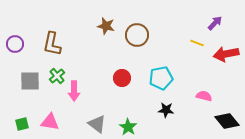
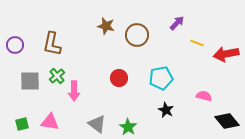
purple arrow: moved 38 px left
purple circle: moved 1 px down
red circle: moved 3 px left
black star: rotated 21 degrees clockwise
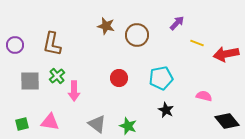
green star: moved 1 px up; rotated 12 degrees counterclockwise
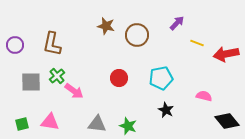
gray square: moved 1 px right, 1 px down
pink arrow: rotated 54 degrees counterclockwise
gray triangle: rotated 30 degrees counterclockwise
